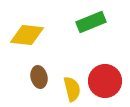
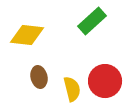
green rectangle: moved 1 px right, 1 px up; rotated 20 degrees counterclockwise
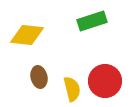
green rectangle: rotated 24 degrees clockwise
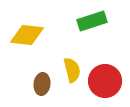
brown ellipse: moved 3 px right, 7 px down; rotated 20 degrees clockwise
yellow semicircle: moved 19 px up
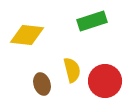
brown ellipse: rotated 25 degrees counterclockwise
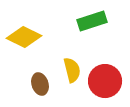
yellow diamond: moved 3 px left, 2 px down; rotated 20 degrees clockwise
brown ellipse: moved 2 px left
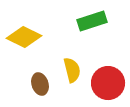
red circle: moved 3 px right, 2 px down
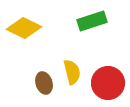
yellow diamond: moved 9 px up
yellow semicircle: moved 2 px down
brown ellipse: moved 4 px right, 1 px up
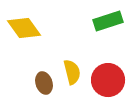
green rectangle: moved 16 px right
yellow diamond: rotated 28 degrees clockwise
red circle: moved 3 px up
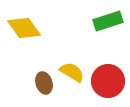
yellow semicircle: rotated 45 degrees counterclockwise
red circle: moved 1 px down
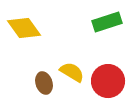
green rectangle: moved 1 px left, 1 px down
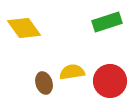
yellow semicircle: rotated 40 degrees counterclockwise
red circle: moved 2 px right
